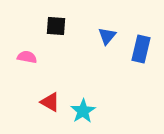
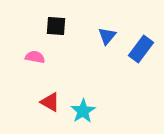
blue rectangle: rotated 24 degrees clockwise
pink semicircle: moved 8 px right
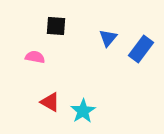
blue triangle: moved 1 px right, 2 px down
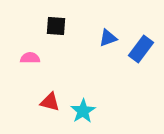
blue triangle: rotated 30 degrees clockwise
pink semicircle: moved 5 px left, 1 px down; rotated 12 degrees counterclockwise
red triangle: rotated 15 degrees counterclockwise
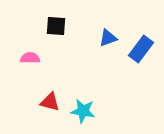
cyan star: rotated 30 degrees counterclockwise
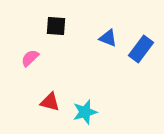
blue triangle: rotated 42 degrees clockwise
pink semicircle: rotated 42 degrees counterclockwise
cyan star: moved 2 px right, 1 px down; rotated 25 degrees counterclockwise
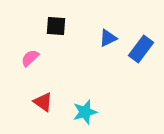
blue triangle: rotated 48 degrees counterclockwise
red triangle: moved 7 px left; rotated 20 degrees clockwise
